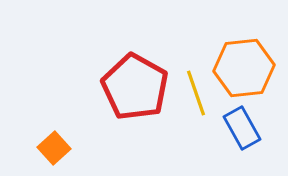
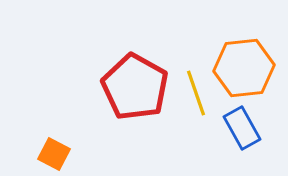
orange square: moved 6 px down; rotated 20 degrees counterclockwise
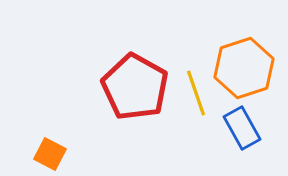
orange hexagon: rotated 12 degrees counterclockwise
orange square: moved 4 px left
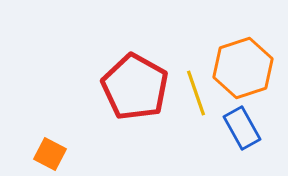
orange hexagon: moved 1 px left
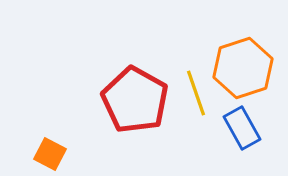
red pentagon: moved 13 px down
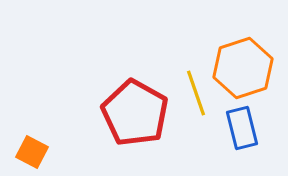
red pentagon: moved 13 px down
blue rectangle: rotated 15 degrees clockwise
orange square: moved 18 px left, 2 px up
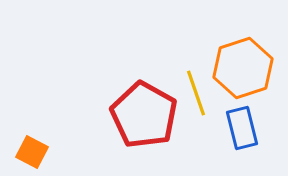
red pentagon: moved 9 px right, 2 px down
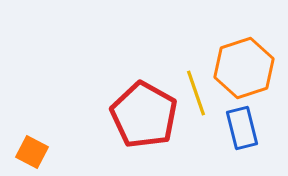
orange hexagon: moved 1 px right
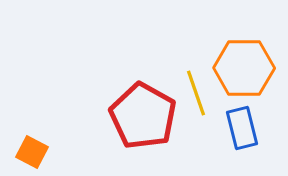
orange hexagon: rotated 18 degrees clockwise
red pentagon: moved 1 px left, 1 px down
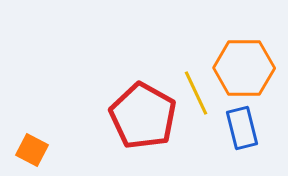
yellow line: rotated 6 degrees counterclockwise
orange square: moved 2 px up
